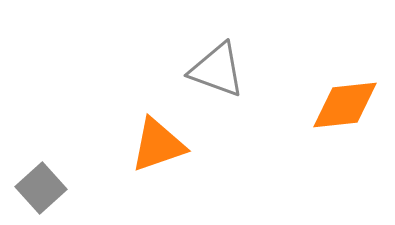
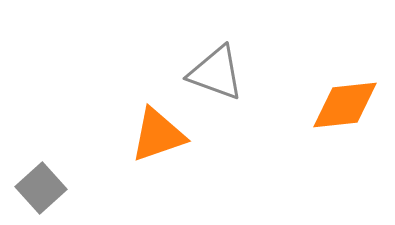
gray triangle: moved 1 px left, 3 px down
orange triangle: moved 10 px up
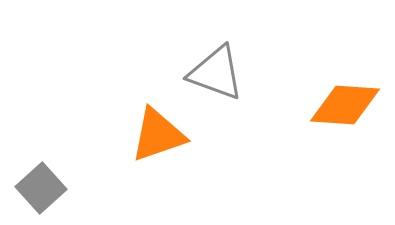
orange diamond: rotated 10 degrees clockwise
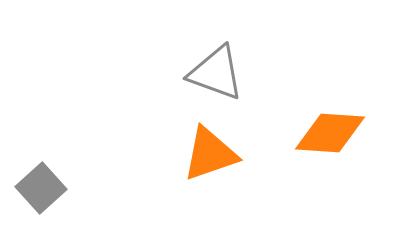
orange diamond: moved 15 px left, 28 px down
orange triangle: moved 52 px right, 19 px down
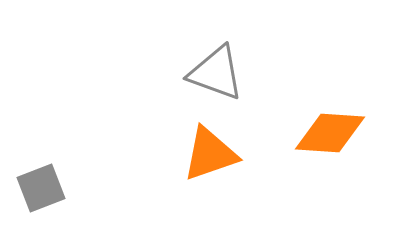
gray square: rotated 21 degrees clockwise
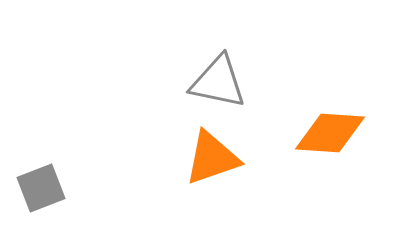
gray triangle: moved 2 px right, 9 px down; rotated 8 degrees counterclockwise
orange triangle: moved 2 px right, 4 px down
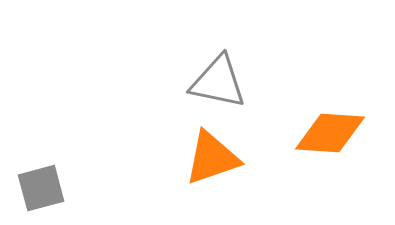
gray square: rotated 6 degrees clockwise
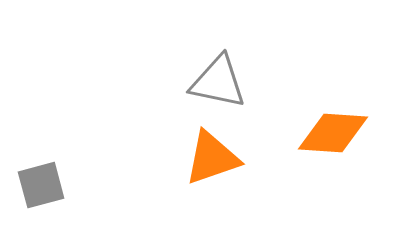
orange diamond: moved 3 px right
gray square: moved 3 px up
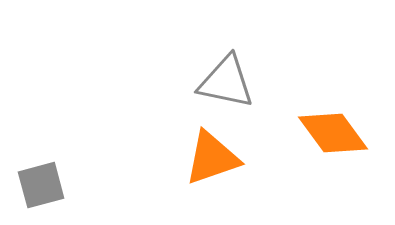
gray triangle: moved 8 px right
orange diamond: rotated 50 degrees clockwise
